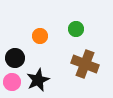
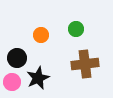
orange circle: moved 1 px right, 1 px up
black circle: moved 2 px right
brown cross: rotated 28 degrees counterclockwise
black star: moved 2 px up
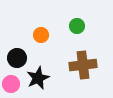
green circle: moved 1 px right, 3 px up
brown cross: moved 2 px left, 1 px down
pink circle: moved 1 px left, 2 px down
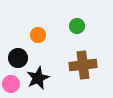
orange circle: moved 3 px left
black circle: moved 1 px right
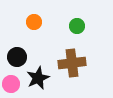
orange circle: moved 4 px left, 13 px up
black circle: moved 1 px left, 1 px up
brown cross: moved 11 px left, 2 px up
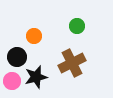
orange circle: moved 14 px down
brown cross: rotated 20 degrees counterclockwise
black star: moved 2 px left, 1 px up; rotated 10 degrees clockwise
pink circle: moved 1 px right, 3 px up
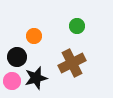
black star: moved 1 px down
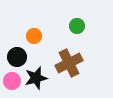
brown cross: moved 3 px left
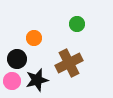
green circle: moved 2 px up
orange circle: moved 2 px down
black circle: moved 2 px down
black star: moved 1 px right, 2 px down
